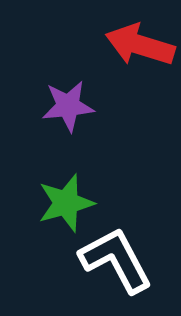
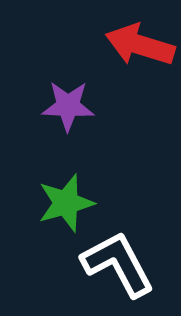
purple star: rotated 8 degrees clockwise
white L-shape: moved 2 px right, 4 px down
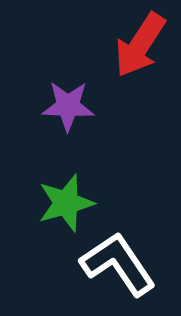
red arrow: rotated 74 degrees counterclockwise
white L-shape: rotated 6 degrees counterclockwise
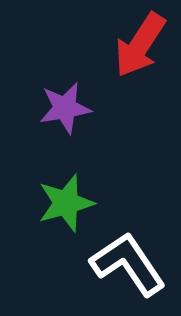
purple star: moved 3 px left, 2 px down; rotated 12 degrees counterclockwise
white L-shape: moved 10 px right
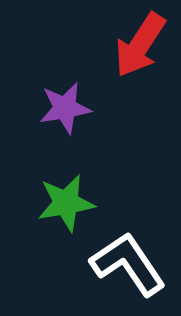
green star: rotated 6 degrees clockwise
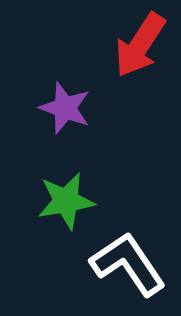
purple star: rotated 30 degrees clockwise
green star: moved 2 px up
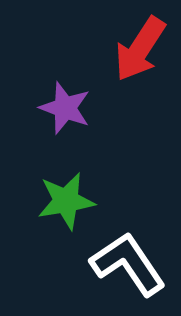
red arrow: moved 4 px down
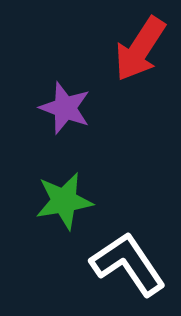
green star: moved 2 px left
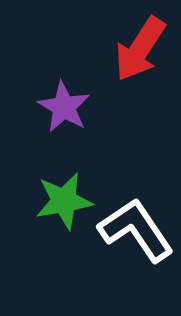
purple star: moved 1 px left, 1 px up; rotated 10 degrees clockwise
white L-shape: moved 8 px right, 34 px up
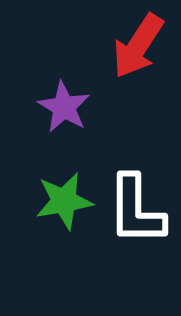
red arrow: moved 2 px left, 3 px up
white L-shape: moved 20 px up; rotated 146 degrees counterclockwise
